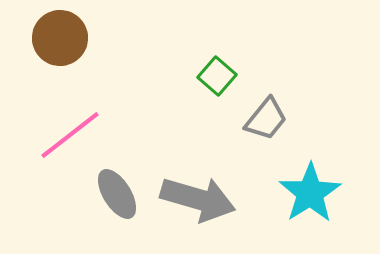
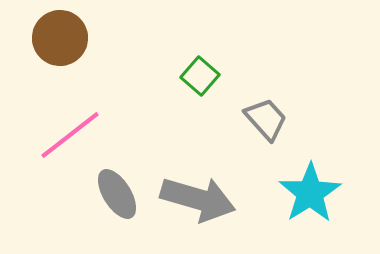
green square: moved 17 px left
gray trapezoid: rotated 81 degrees counterclockwise
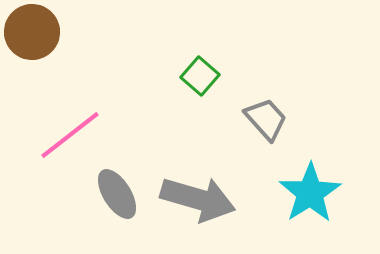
brown circle: moved 28 px left, 6 px up
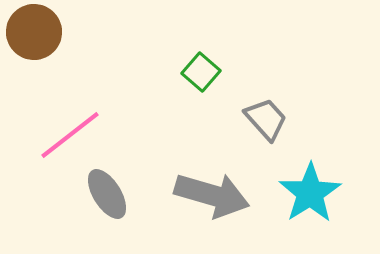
brown circle: moved 2 px right
green square: moved 1 px right, 4 px up
gray ellipse: moved 10 px left
gray arrow: moved 14 px right, 4 px up
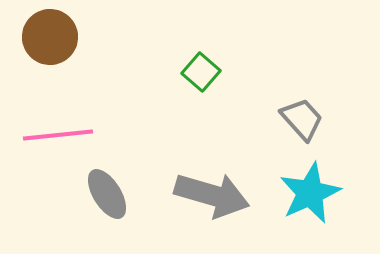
brown circle: moved 16 px right, 5 px down
gray trapezoid: moved 36 px right
pink line: moved 12 px left; rotated 32 degrees clockwise
cyan star: rotated 8 degrees clockwise
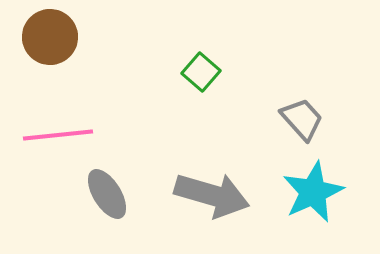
cyan star: moved 3 px right, 1 px up
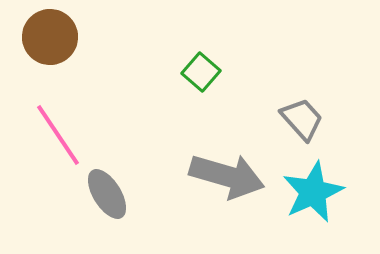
pink line: rotated 62 degrees clockwise
gray arrow: moved 15 px right, 19 px up
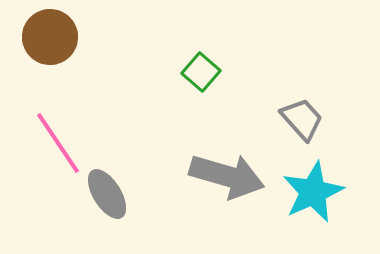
pink line: moved 8 px down
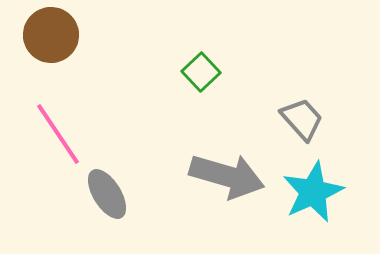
brown circle: moved 1 px right, 2 px up
green square: rotated 6 degrees clockwise
pink line: moved 9 px up
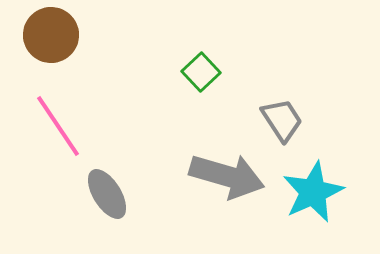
gray trapezoid: moved 20 px left, 1 px down; rotated 9 degrees clockwise
pink line: moved 8 px up
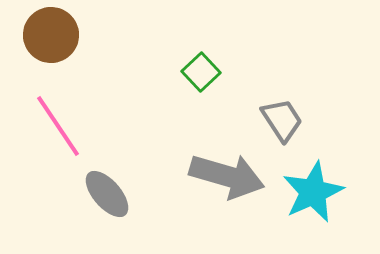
gray ellipse: rotated 9 degrees counterclockwise
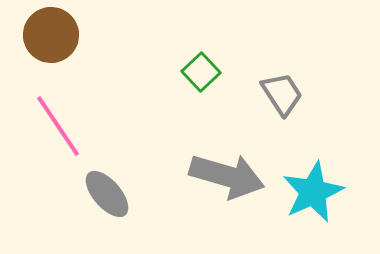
gray trapezoid: moved 26 px up
